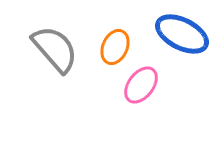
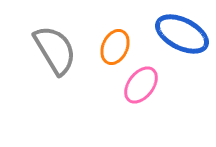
gray semicircle: moved 1 px down; rotated 10 degrees clockwise
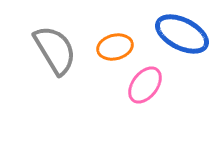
orange ellipse: rotated 52 degrees clockwise
pink ellipse: moved 4 px right
